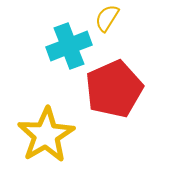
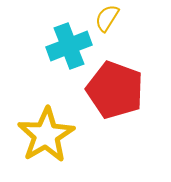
red pentagon: moved 1 px right, 1 px down; rotated 28 degrees counterclockwise
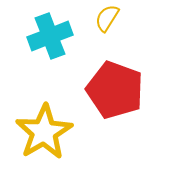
cyan cross: moved 19 px left, 10 px up
yellow star: moved 2 px left, 3 px up
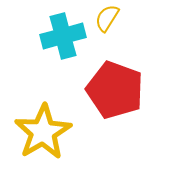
cyan cross: moved 13 px right; rotated 6 degrees clockwise
yellow star: moved 1 px left
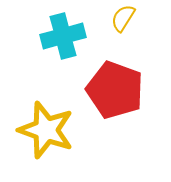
yellow semicircle: moved 16 px right
yellow star: moved 3 px right, 2 px up; rotated 22 degrees counterclockwise
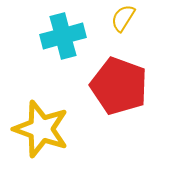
red pentagon: moved 4 px right, 4 px up
yellow star: moved 5 px left, 1 px up
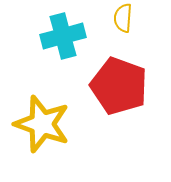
yellow semicircle: rotated 28 degrees counterclockwise
yellow star: moved 1 px right, 5 px up
